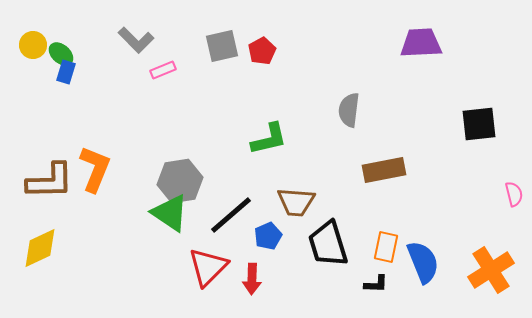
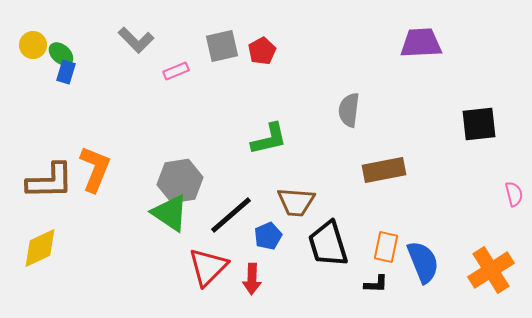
pink rectangle: moved 13 px right, 1 px down
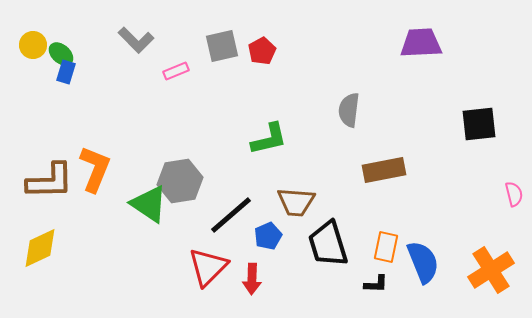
green triangle: moved 21 px left, 9 px up
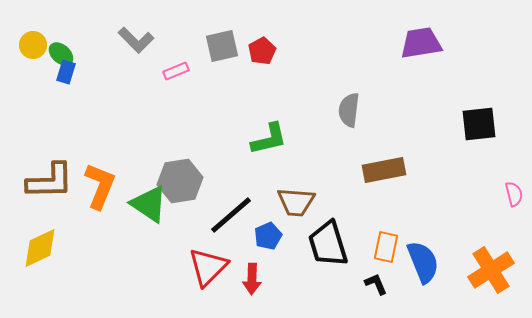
purple trapezoid: rotated 6 degrees counterclockwise
orange L-shape: moved 5 px right, 17 px down
black L-shape: rotated 115 degrees counterclockwise
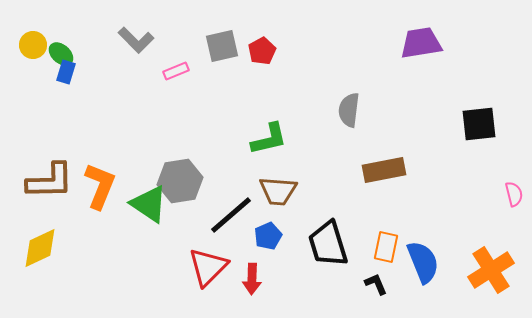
brown trapezoid: moved 18 px left, 11 px up
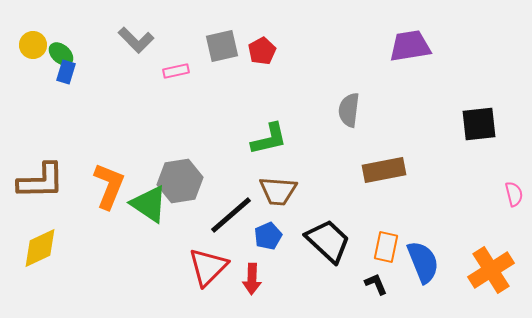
purple trapezoid: moved 11 px left, 3 px down
pink rectangle: rotated 10 degrees clockwise
brown L-shape: moved 9 px left
orange L-shape: moved 9 px right
black trapezoid: moved 3 px up; rotated 150 degrees clockwise
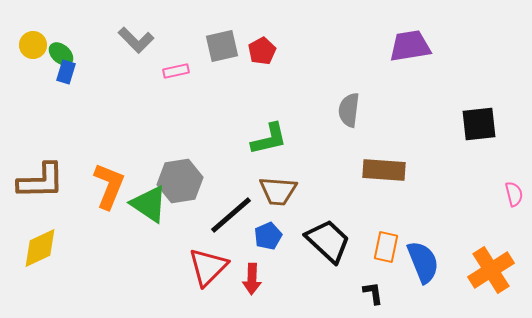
brown rectangle: rotated 15 degrees clockwise
black L-shape: moved 3 px left, 9 px down; rotated 15 degrees clockwise
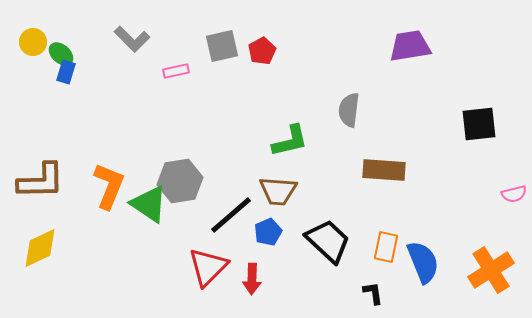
gray L-shape: moved 4 px left, 1 px up
yellow circle: moved 3 px up
green L-shape: moved 21 px right, 2 px down
pink semicircle: rotated 90 degrees clockwise
blue pentagon: moved 4 px up
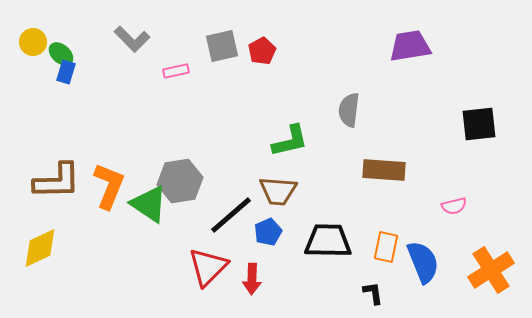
brown L-shape: moved 16 px right
pink semicircle: moved 60 px left, 12 px down
black trapezoid: rotated 42 degrees counterclockwise
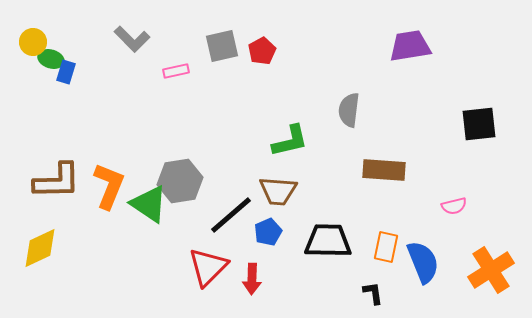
green ellipse: moved 10 px left, 5 px down; rotated 25 degrees counterclockwise
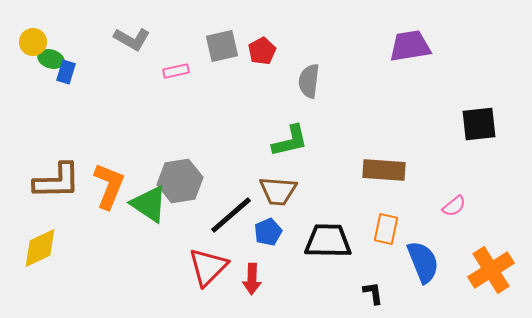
gray L-shape: rotated 15 degrees counterclockwise
gray semicircle: moved 40 px left, 29 px up
pink semicircle: rotated 25 degrees counterclockwise
orange rectangle: moved 18 px up
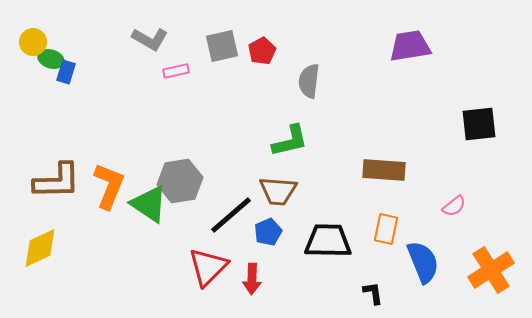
gray L-shape: moved 18 px right
